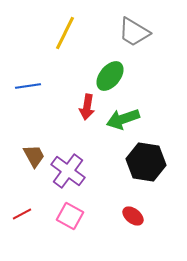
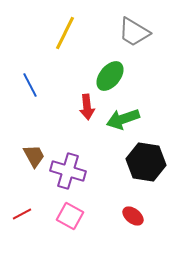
blue line: moved 2 px right, 1 px up; rotated 70 degrees clockwise
red arrow: rotated 15 degrees counterclockwise
purple cross: rotated 20 degrees counterclockwise
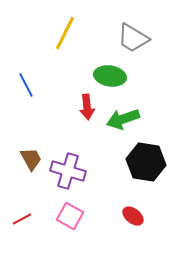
gray trapezoid: moved 1 px left, 6 px down
green ellipse: rotated 60 degrees clockwise
blue line: moved 4 px left
brown trapezoid: moved 3 px left, 3 px down
red line: moved 5 px down
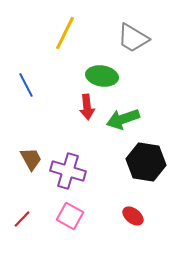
green ellipse: moved 8 px left
red line: rotated 18 degrees counterclockwise
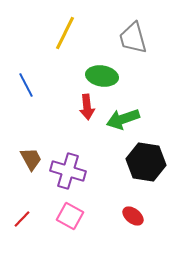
gray trapezoid: rotated 44 degrees clockwise
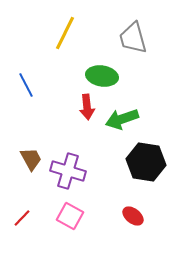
green arrow: moved 1 px left
red line: moved 1 px up
